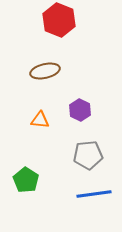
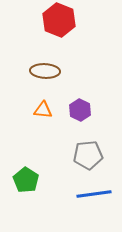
brown ellipse: rotated 16 degrees clockwise
orange triangle: moved 3 px right, 10 px up
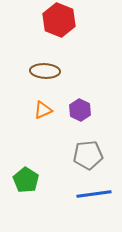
orange triangle: rotated 30 degrees counterclockwise
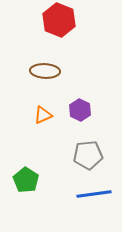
orange triangle: moved 5 px down
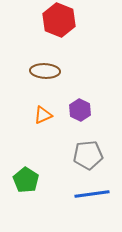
blue line: moved 2 px left
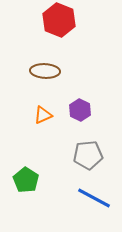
blue line: moved 2 px right, 4 px down; rotated 36 degrees clockwise
